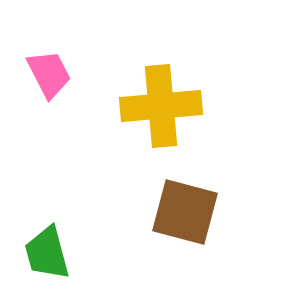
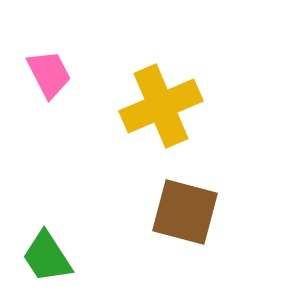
yellow cross: rotated 18 degrees counterclockwise
green trapezoid: moved 4 px down; rotated 18 degrees counterclockwise
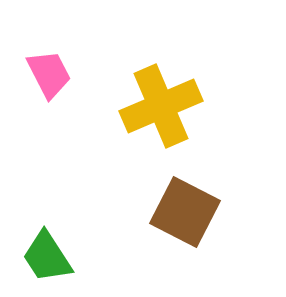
brown square: rotated 12 degrees clockwise
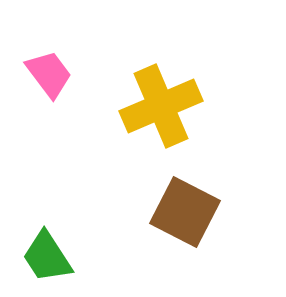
pink trapezoid: rotated 10 degrees counterclockwise
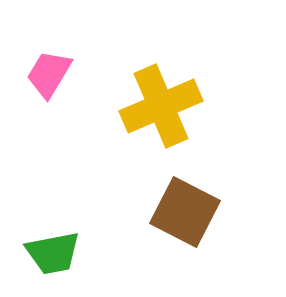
pink trapezoid: rotated 112 degrees counterclockwise
green trapezoid: moved 6 px right, 4 px up; rotated 68 degrees counterclockwise
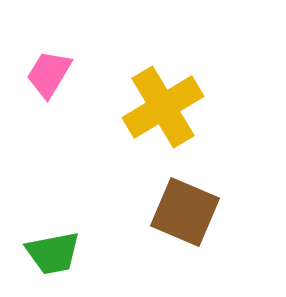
yellow cross: moved 2 px right, 1 px down; rotated 8 degrees counterclockwise
brown square: rotated 4 degrees counterclockwise
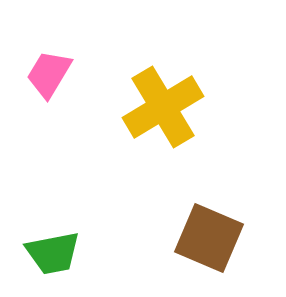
brown square: moved 24 px right, 26 px down
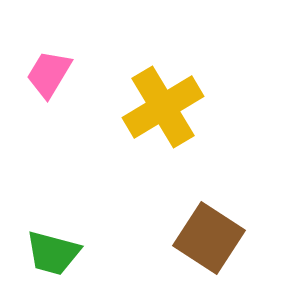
brown square: rotated 10 degrees clockwise
green trapezoid: rotated 26 degrees clockwise
